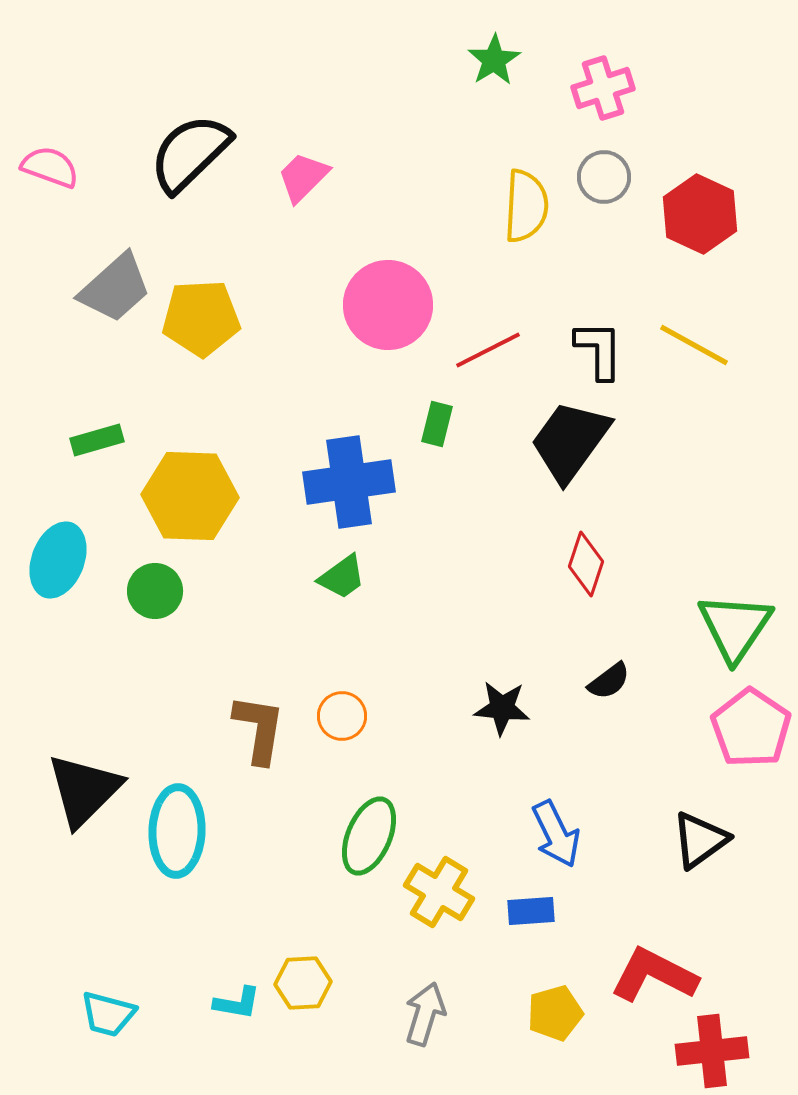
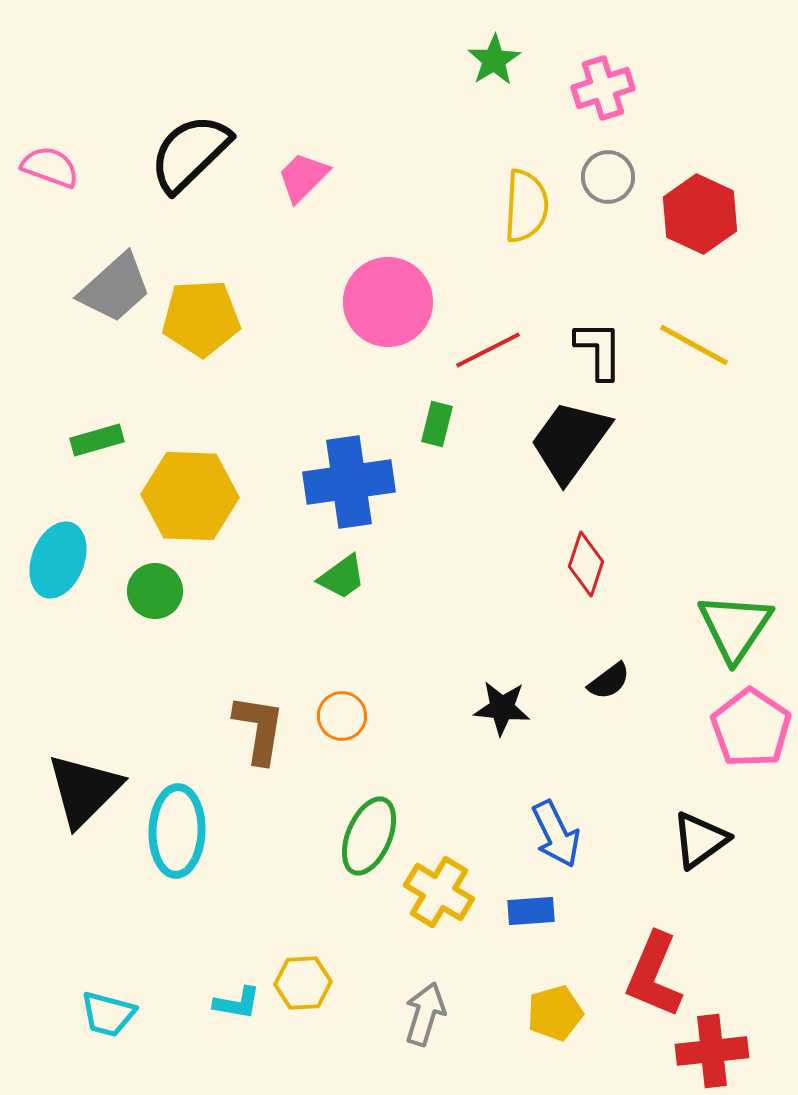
gray circle at (604, 177): moved 4 px right
pink circle at (388, 305): moved 3 px up
red L-shape at (654, 975): rotated 94 degrees counterclockwise
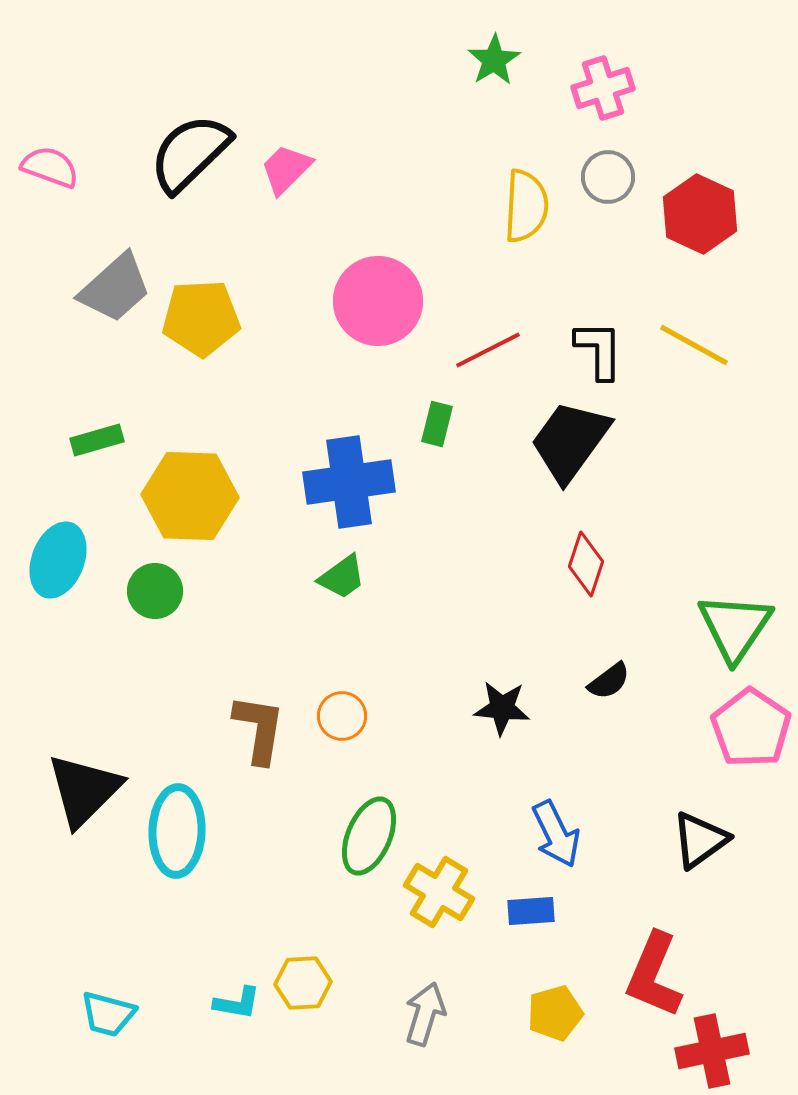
pink trapezoid at (303, 177): moved 17 px left, 8 px up
pink circle at (388, 302): moved 10 px left, 1 px up
red cross at (712, 1051): rotated 6 degrees counterclockwise
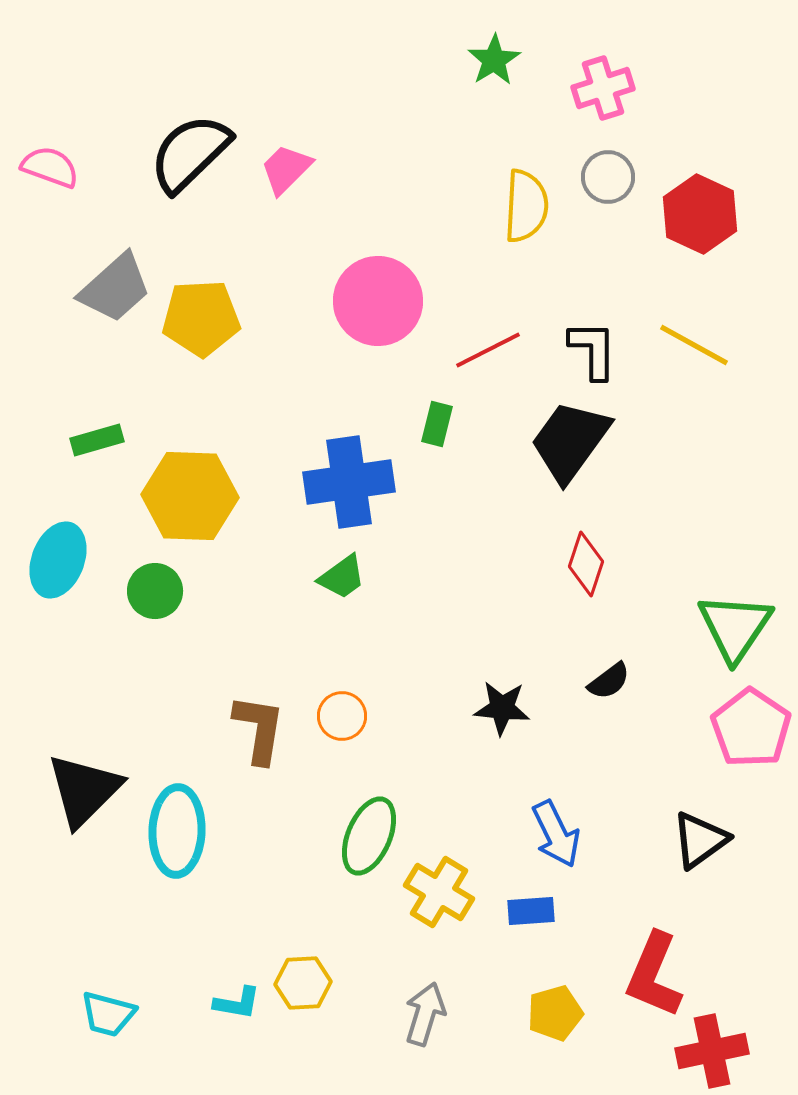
black L-shape at (599, 350): moved 6 px left
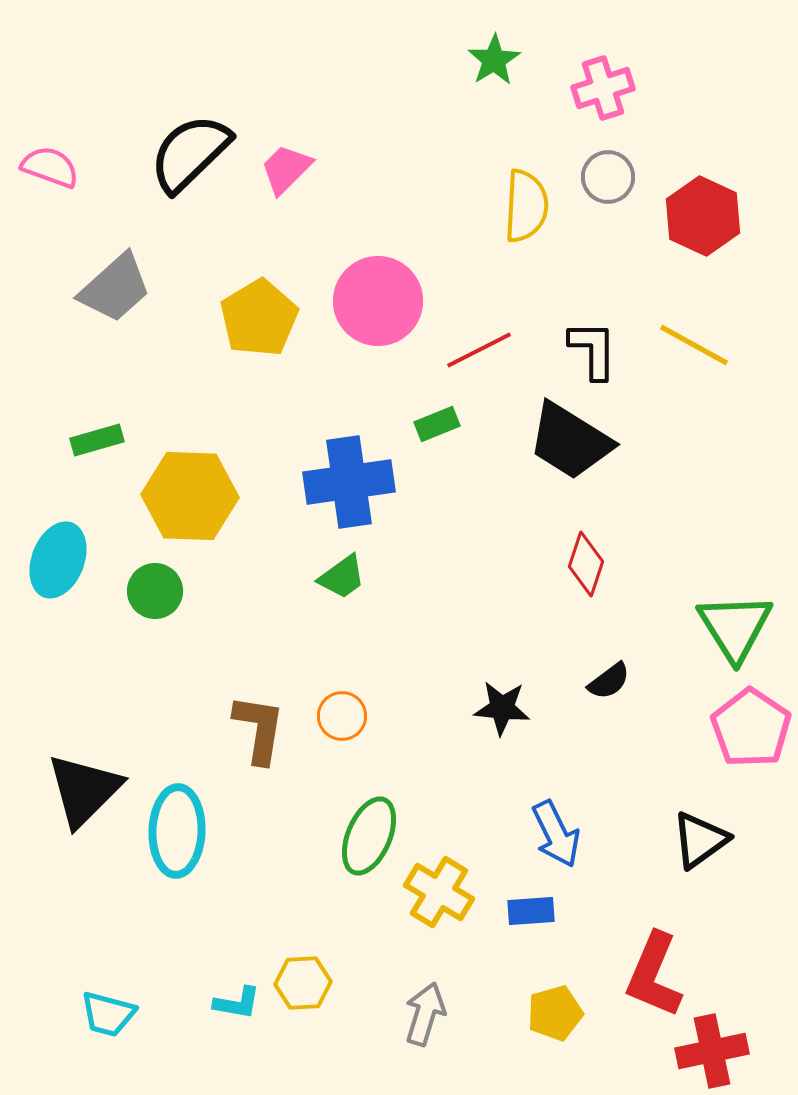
red hexagon at (700, 214): moved 3 px right, 2 px down
yellow pentagon at (201, 318): moved 58 px right; rotated 28 degrees counterclockwise
red line at (488, 350): moved 9 px left
green rectangle at (437, 424): rotated 54 degrees clockwise
black trapezoid at (570, 441): rotated 94 degrees counterclockwise
green triangle at (735, 627): rotated 6 degrees counterclockwise
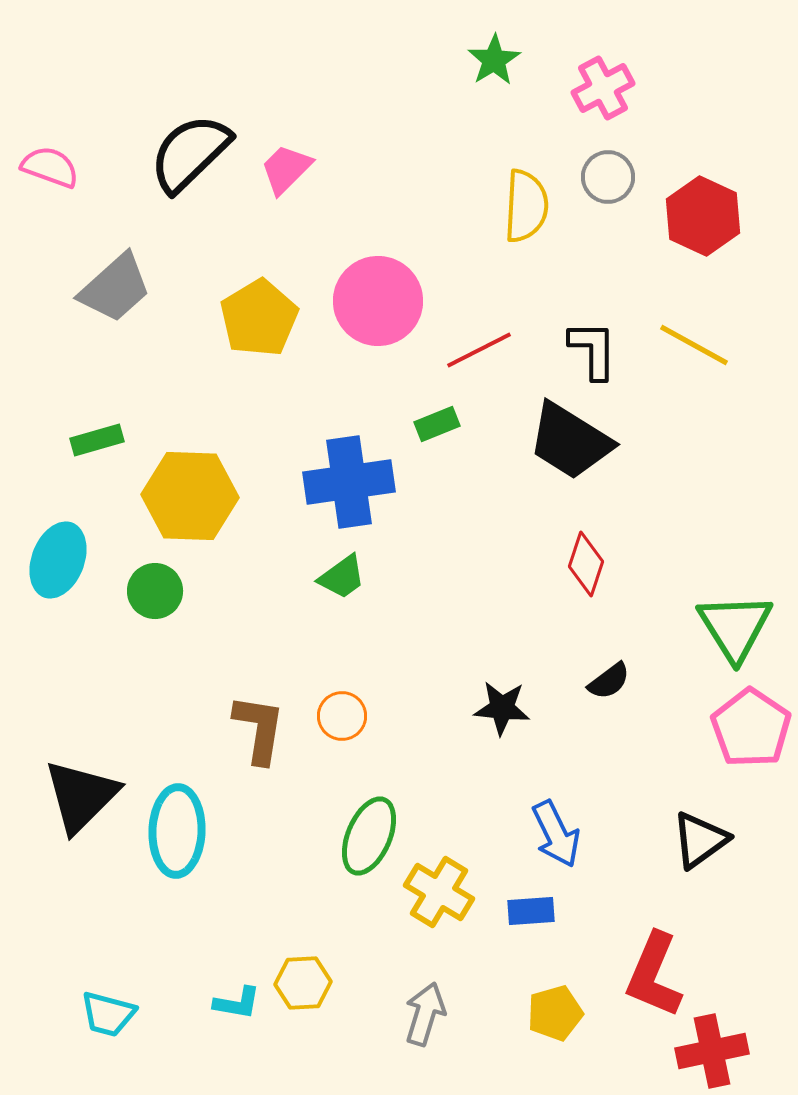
pink cross at (603, 88): rotated 10 degrees counterclockwise
black triangle at (84, 790): moved 3 px left, 6 px down
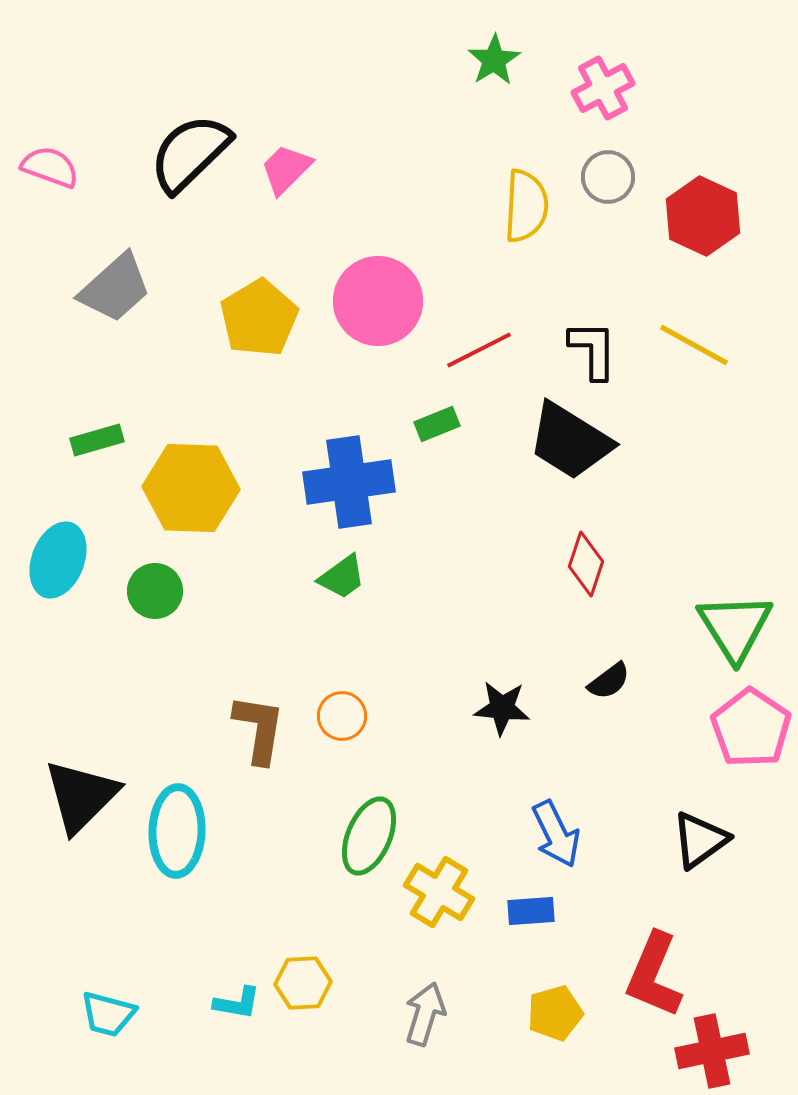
yellow hexagon at (190, 496): moved 1 px right, 8 px up
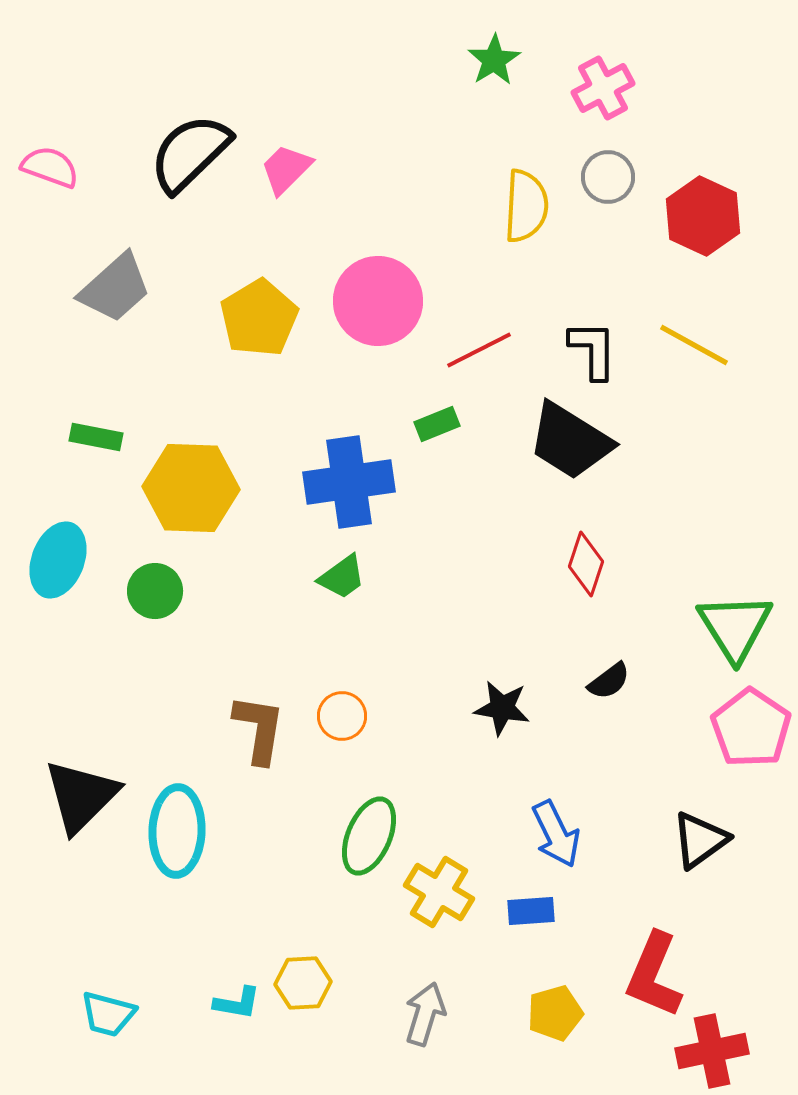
green rectangle at (97, 440): moved 1 px left, 3 px up; rotated 27 degrees clockwise
black star at (502, 708): rotated 4 degrees clockwise
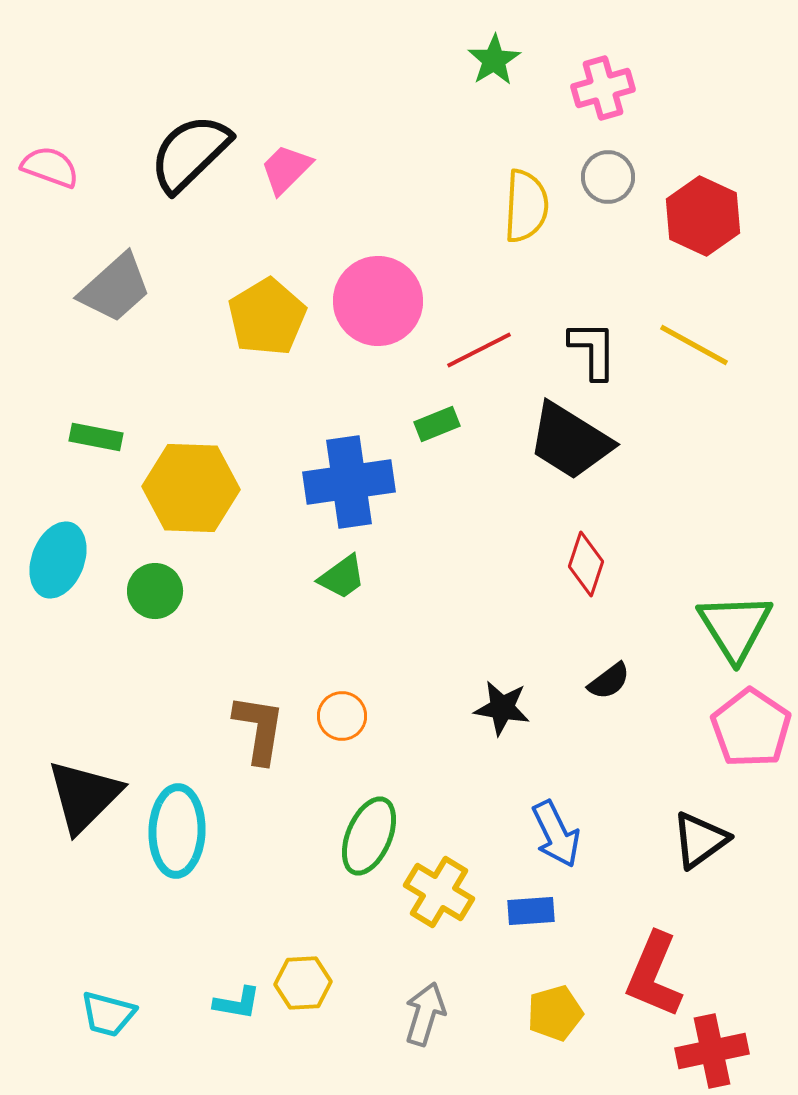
pink cross at (603, 88): rotated 12 degrees clockwise
yellow pentagon at (259, 318): moved 8 px right, 1 px up
black triangle at (81, 796): moved 3 px right
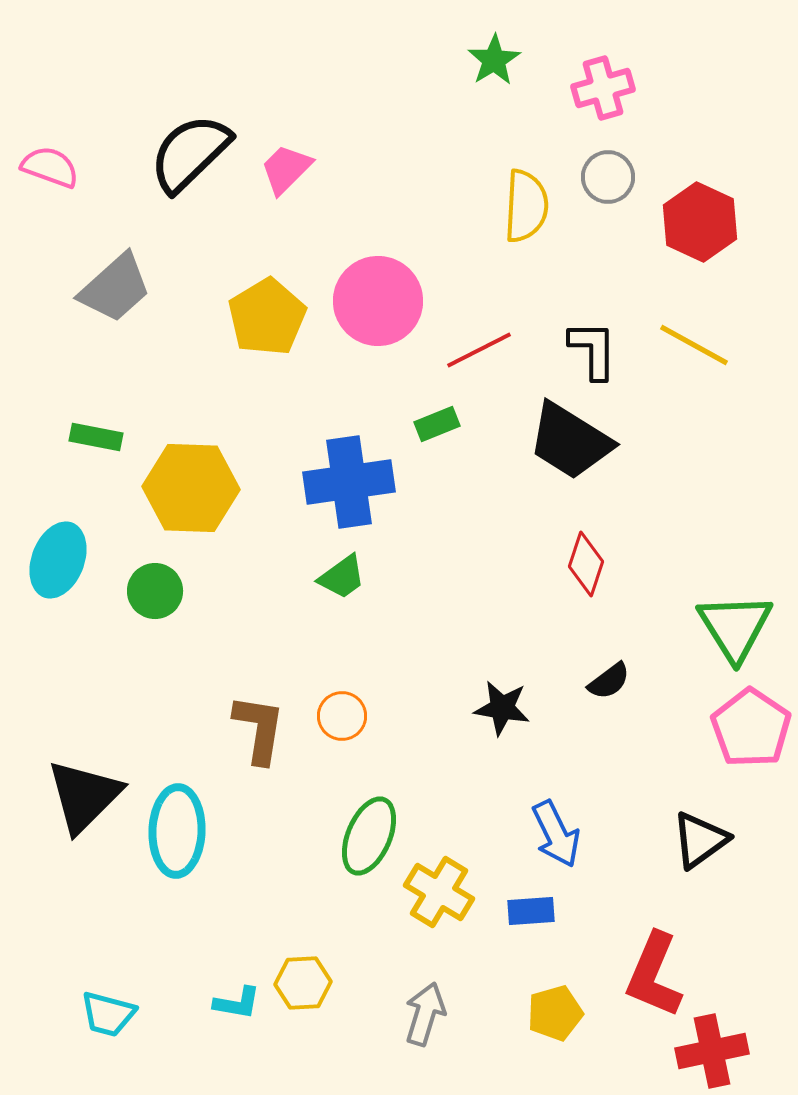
red hexagon at (703, 216): moved 3 px left, 6 px down
